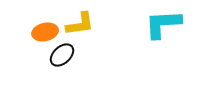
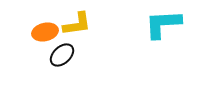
yellow L-shape: moved 3 px left
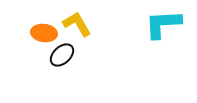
yellow L-shape: rotated 112 degrees counterclockwise
orange ellipse: moved 1 px left, 1 px down; rotated 20 degrees clockwise
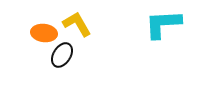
black ellipse: rotated 15 degrees counterclockwise
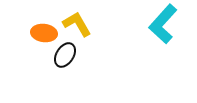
cyan L-shape: rotated 45 degrees counterclockwise
black ellipse: moved 3 px right
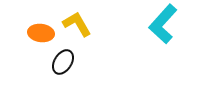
orange ellipse: moved 3 px left
black ellipse: moved 2 px left, 7 px down
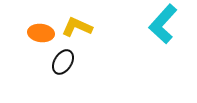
yellow L-shape: moved 3 px down; rotated 36 degrees counterclockwise
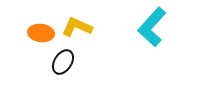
cyan L-shape: moved 11 px left, 3 px down
